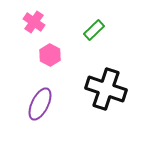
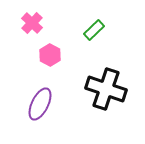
pink cross: moved 2 px left, 1 px down; rotated 10 degrees clockwise
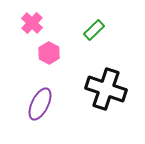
pink hexagon: moved 1 px left, 2 px up
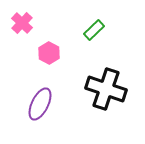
pink cross: moved 10 px left
